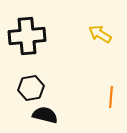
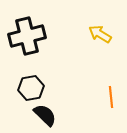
black cross: rotated 9 degrees counterclockwise
orange line: rotated 10 degrees counterclockwise
black semicircle: rotated 30 degrees clockwise
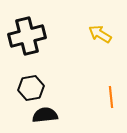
black semicircle: rotated 50 degrees counterclockwise
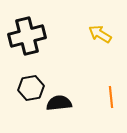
black semicircle: moved 14 px right, 12 px up
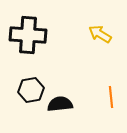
black cross: moved 1 px right, 1 px up; rotated 18 degrees clockwise
black hexagon: moved 2 px down
black semicircle: moved 1 px right, 1 px down
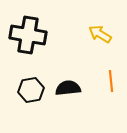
black cross: rotated 6 degrees clockwise
orange line: moved 16 px up
black semicircle: moved 8 px right, 16 px up
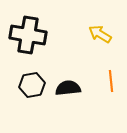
black hexagon: moved 1 px right, 5 px up
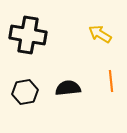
black hexagon: moved 7 px left, 7 px down
